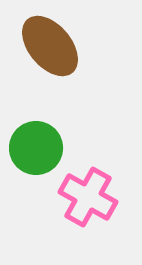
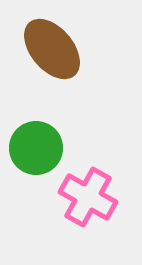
brown ellipse: moved 2 px right, 3 px down
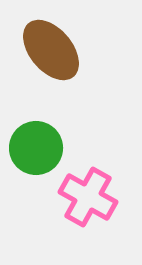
brown ellipse: moved 1 px left, 1 px down
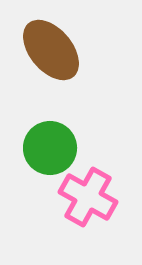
green circle: moved 14 px right
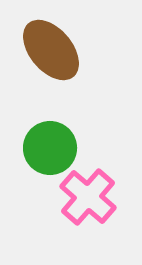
pink cross: rotated 12 degrees clockwise
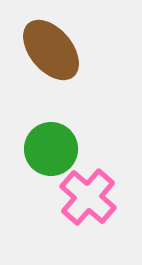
green circle: moved 1 px right, 1 px down
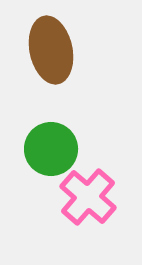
brown ellipse: rotated 28 degrees clockwise
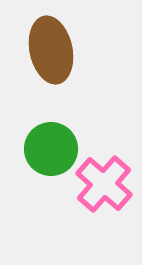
pink cross: moved 16 px right, 13 px up
